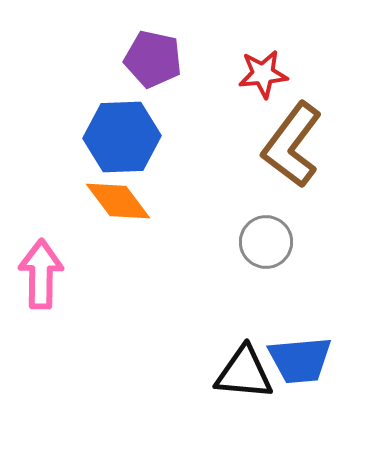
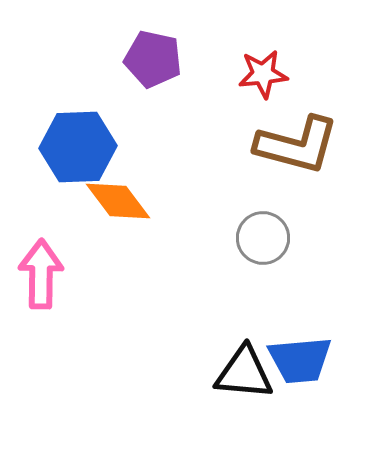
blue hexagon: moved 44 px left, 10 px down
brown L-shape: moved 5 px right; rotated 112 degrees counterclockwise
gray circle: moved 3 px left, 4 px up
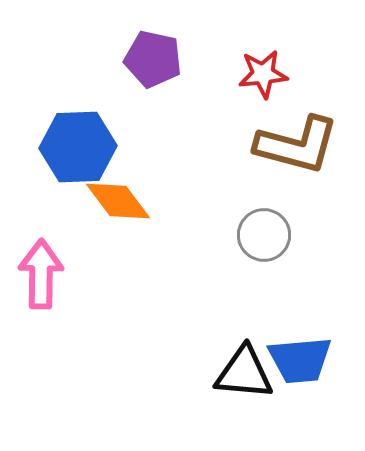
gray circle: moved 1 px right, 3 px up
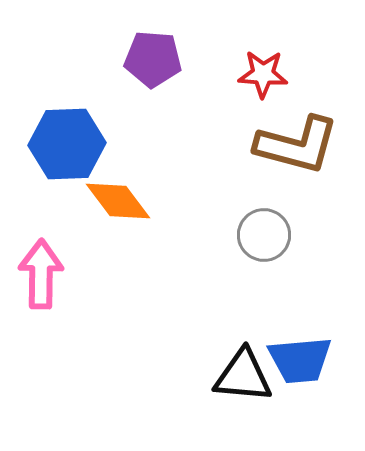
purple pentagon: rotated 8 degrees counterclockwise
red star: rotated 9 degrees clockwise
blue hexagon: moved 11 px left, 3 px up
black triangle: moved 1 px left, 3 px down
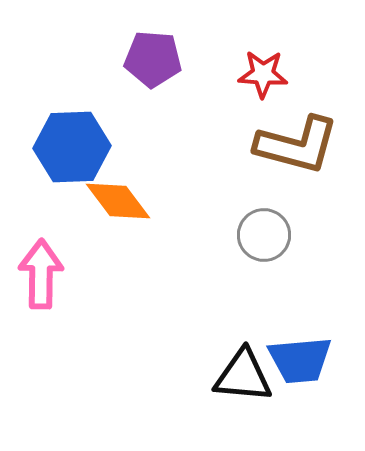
blue hexagon: moved 5 px right, 3 px down
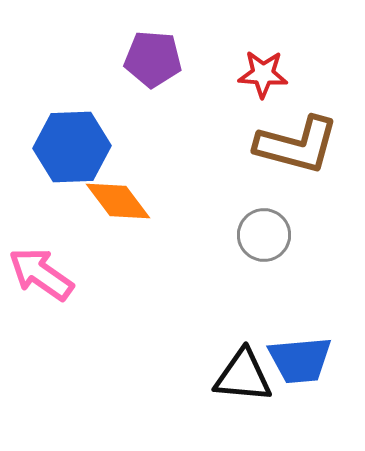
pink arrow: rotated 56 degrees counterclockwise
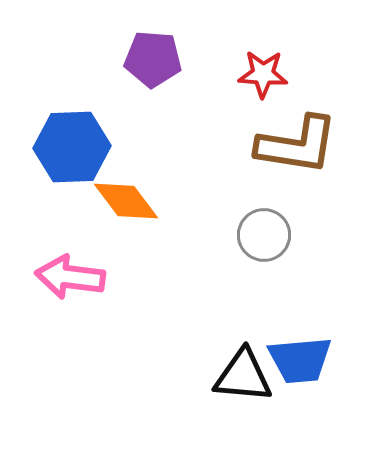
brown L-shape: rotated 6 degrees counterclockwise
orange diamond: moved 8 px right
pink arrow: moved 29 px right, 3 px down; rotated 28 degrees counterclockwise
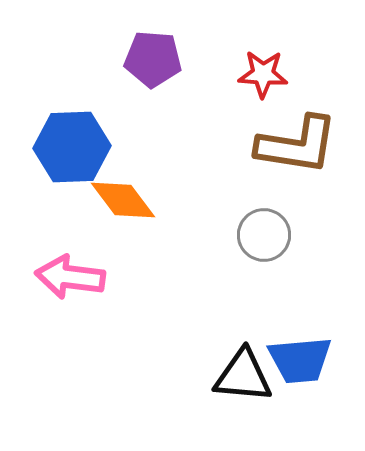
orange diamond: moved 3 px left, 1 px up
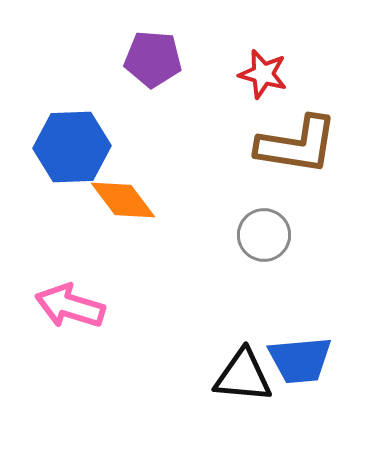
red star: rotated 12 degrees clockwise
pink arrow: moved 29 px down; rotated 10 degrees clockwise
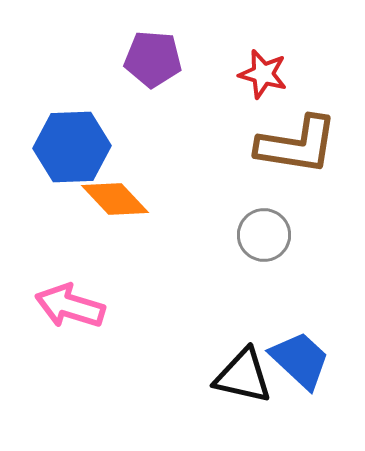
orange diamond: moved 8 px left, 1 px up; rotated 6 degrees counterclockwise
blue trapezoid: rotated 132 degrees counterclockwise
black triangle: rotated 8 degrees clockwise
